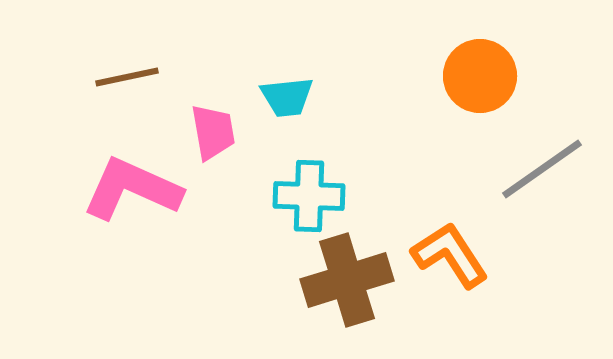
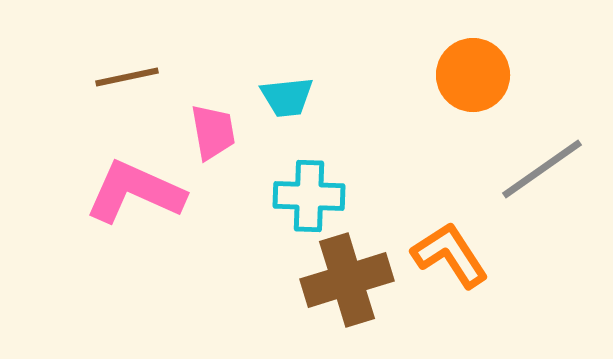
orange circle: moved 7 px left, 1 px up
pink L-shape: moved 3 px right, 3 px down
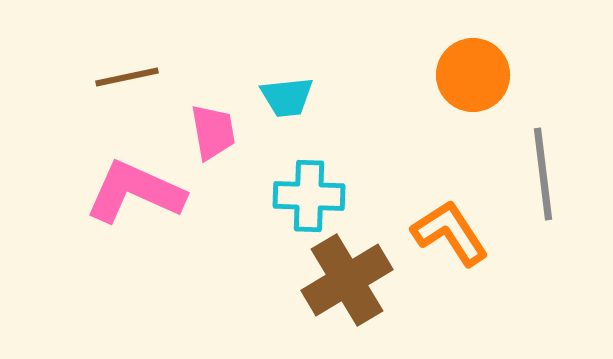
gray line: moved 1 px right, 5 px down; rotated 62 degrees counterclockwise
orange L-shape: moved 22 px up
brown cross: rotated 14 degrees counterclockwise
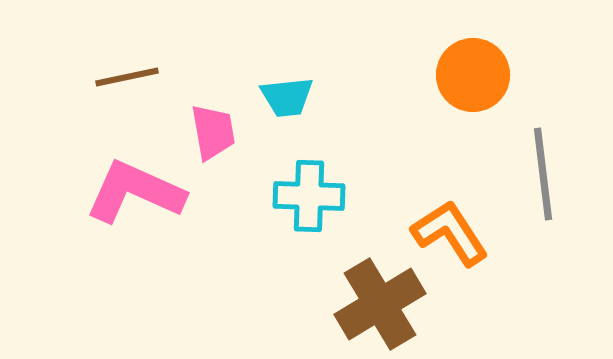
brown cross: moved 33 px right, 24 px down
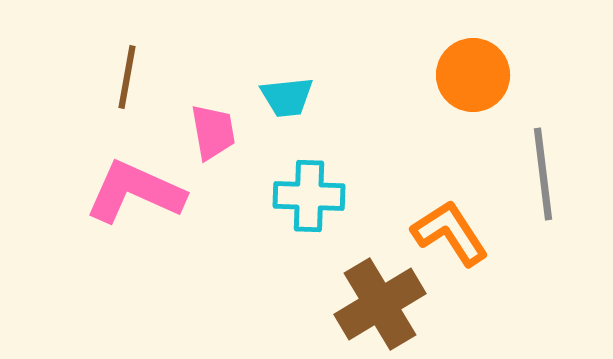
brown line: rotated 68 degrees counterclockwise
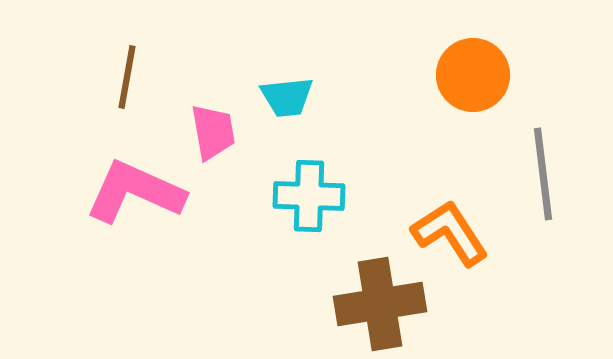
brown cross: rotated 22 degrees clockwise
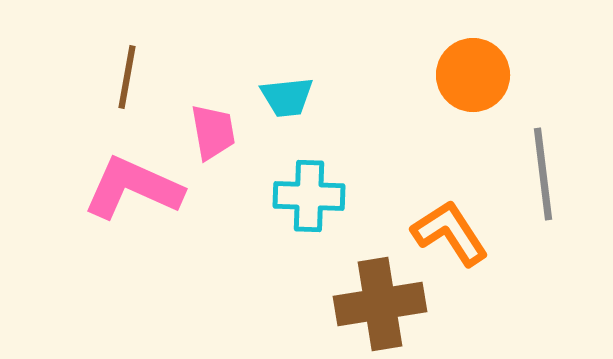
pink L-shape: moved 2 px left, 4 px up
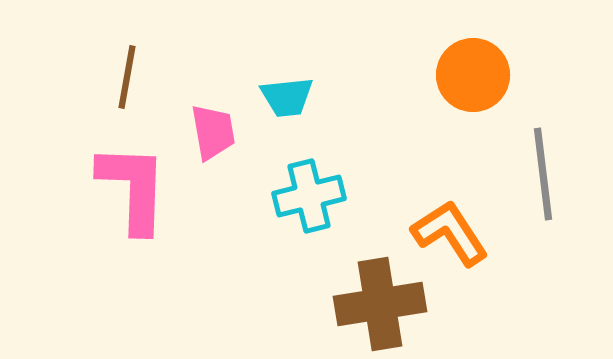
pink L-shape: rotated 68 degrees clockwise
cyan cross: rotated 16 degrees counterclockwise
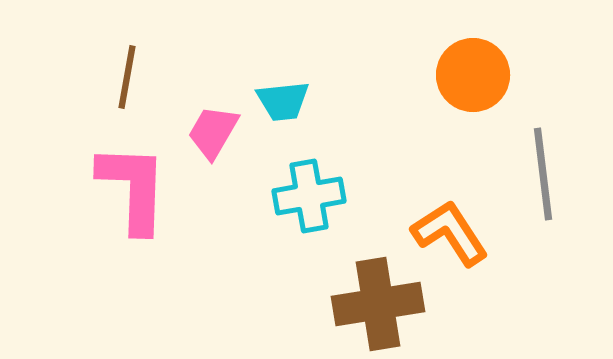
cyan trapezoid: moved 4 px left, 4 px down
pink trapezoid: rotated 140 degrees counterclockwise
cyan cross: rotated 4 degrees clockwise
brown cross: moved 2 px left
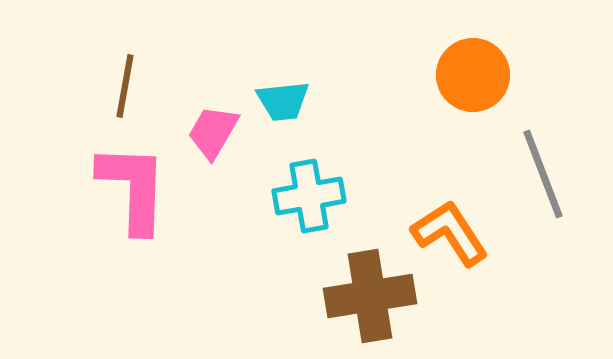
brown line: moved 2 px left, 9 px down
gray line: rotated 14 degrees counterclockwise
brown cross: moved 8 px left, 8 px up
